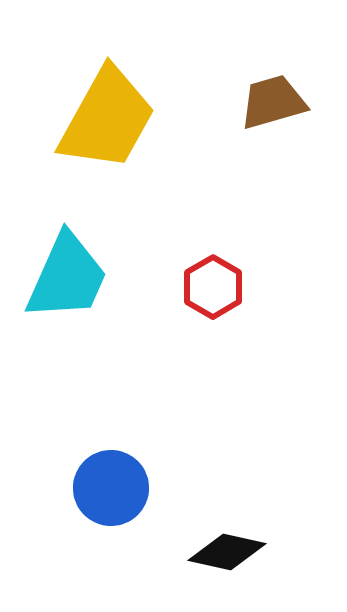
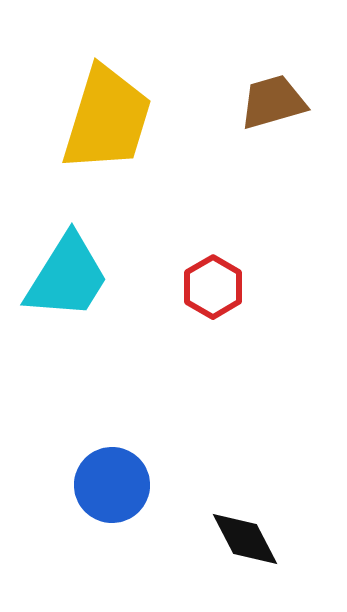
yellow trapezoid: rotated 12 degrees counterclockwise
cyan trapezoid: rotated 8 degrees clockwise
blue circle: moved 1 px right, 3 px up
black diamond: moved 18 px right, 13 px up; rotated 50 degrees clockwise
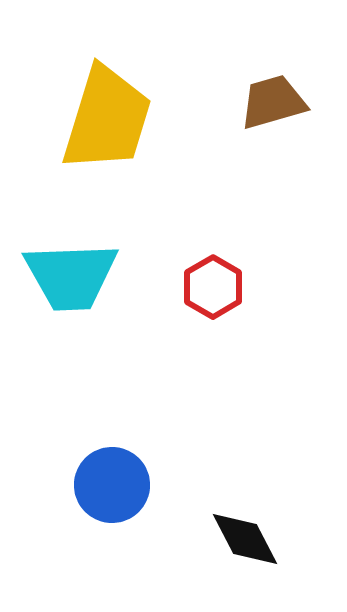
cyan trapezoid: moved 4 px right, 1 px up; rotated 56 degrees clockwise
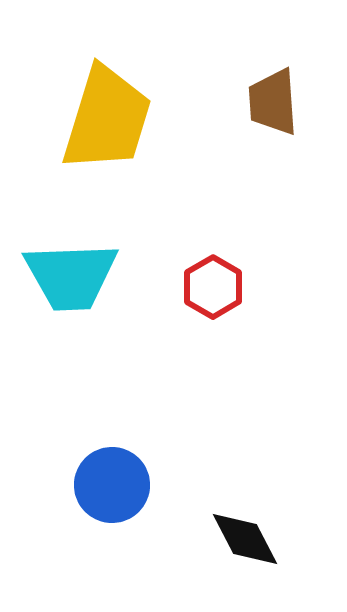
brown trapezoid: rotated 78 degrees counterclockwise
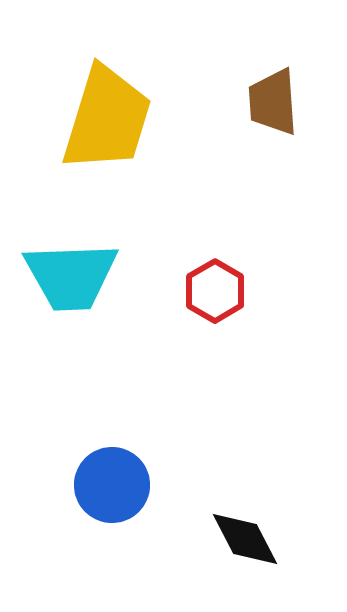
red hexagon: moved 2 px right, 4 px down
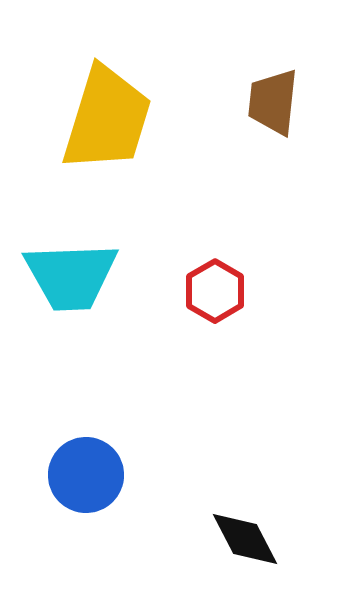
brown trapezoid: rotated 10 degrees clockwise
blue circle: moved 26 px left, 10 px up
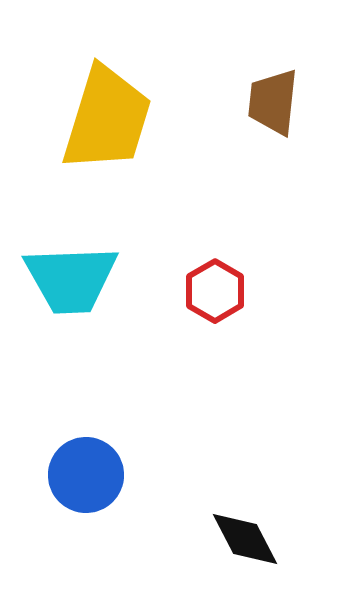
cyan trapezoid: moved 3 px down
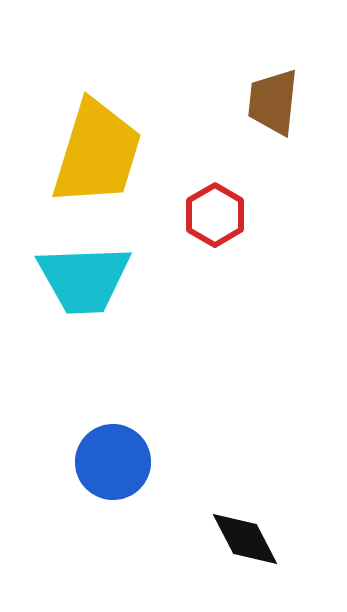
yellow trapezoid: moved 10 px left, 34 px down
cyan trapezoid: moved 13 px right
red hexagon: moved 76 px up
blue circle: moved 27 px right, 13 px up
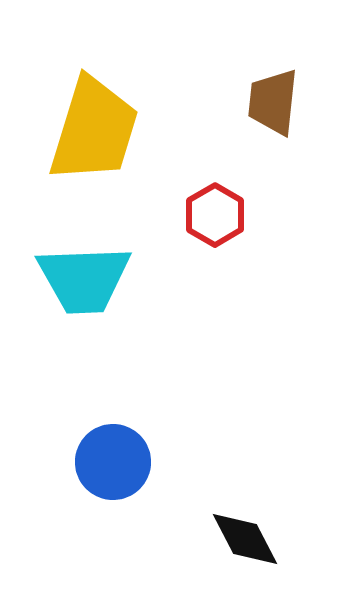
yellow trapezoid: moved 3 px left, 23 px up
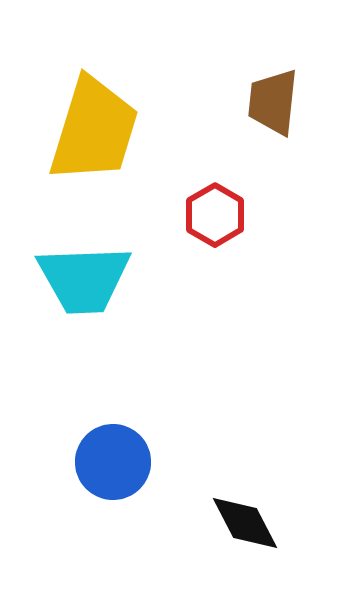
black diamond: moved 16 px up
